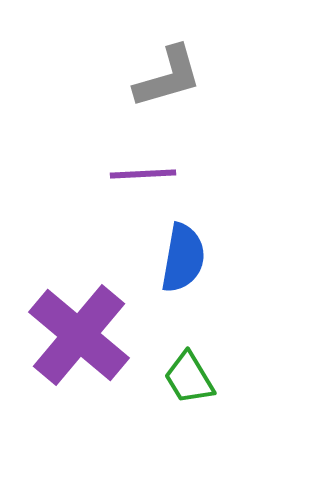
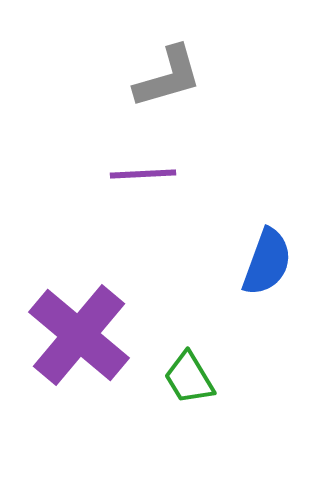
blue semicircle: moved 84 px right, 4 px down; rotated 10 degrees clockwise
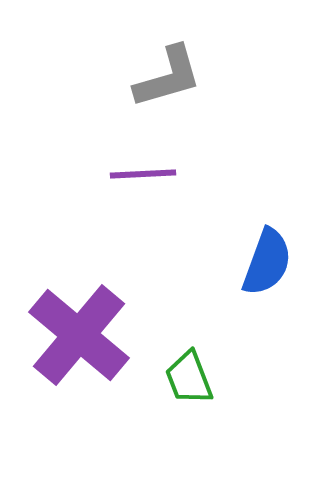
green trapezoid: rotated 10 degrees clockwise
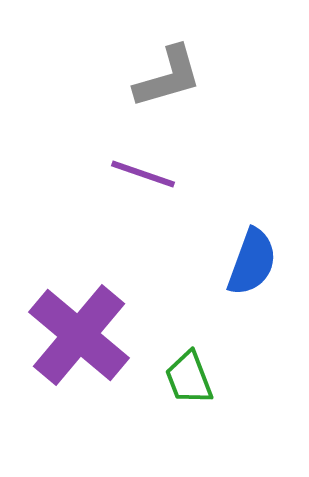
purple line: rotated 22 degrees clockwise
blue semicircle: moved 15 px left
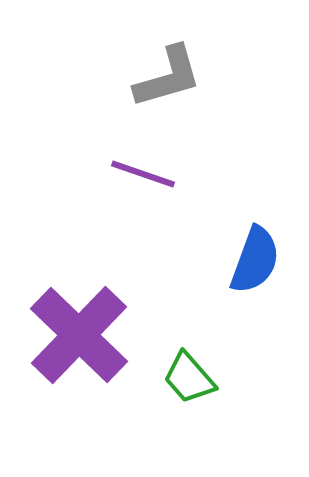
blue semicircle: moved 3 px right, 2 px up
purple cross: rotated 4 degrees clockwise
green trapezoid: rotated 20 degrees counterclockwise
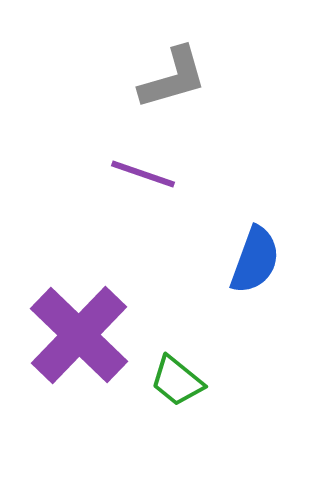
gray L-shape: moved 5 px right, 1 px down
green trapezoid: moved 12 px left, 3 px down; rotated 10 degrees counterclockwise
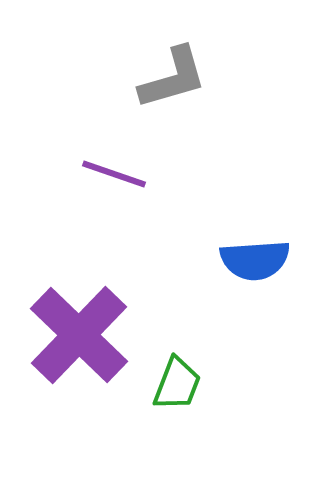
purple line: moved 29 px left
blue semicircle: rotated 66 degrees clockwise
green trapezoid: moved 3 px down; rotated 108 degrees counterclockwise
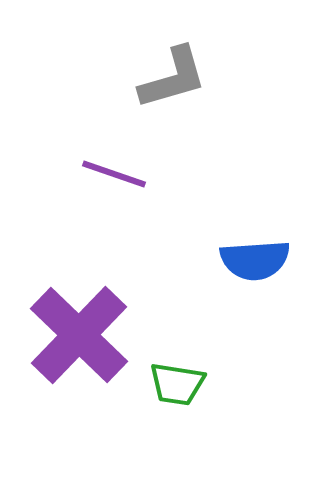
green trapezoid: rotated 78 degrees clockwise
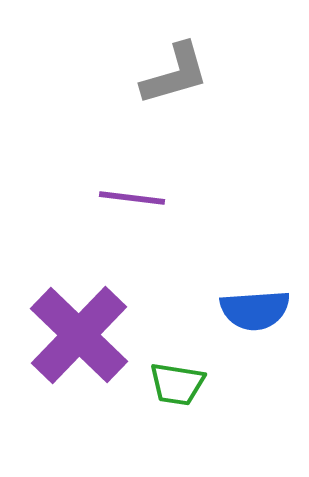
gray L-shape: moved 2 px right, 4 px up
purple line: moved 18 px right, 24 px down; rotated 12 degrees counterclockwise
blue semicircle: moved 50 px down
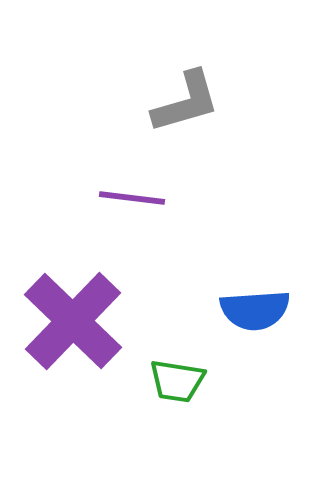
gray L-shape: moved 11 px right, 28 px down
purple cross: moved 6 px left, 14 px up
green trapezoid: moved 3 px up
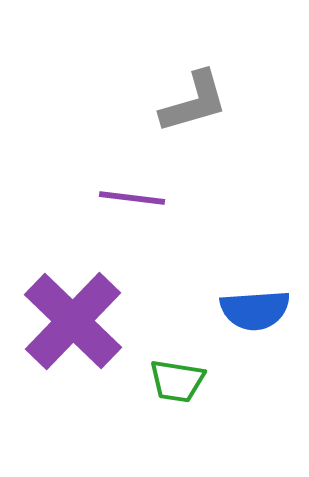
gray L-shape: moved 8 px right
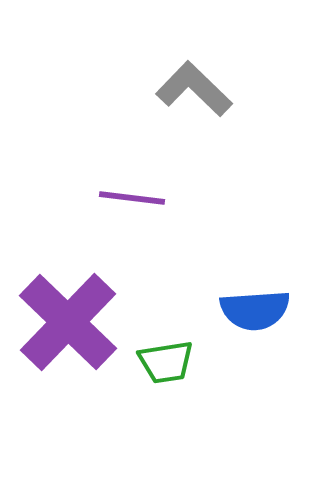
gray L-shape: moved 13 px up; rotated 120 degrees counterclockwise
purple cross: moved 5 px left, 1 px down
green trapezoid: moved 11 px left, 19 px up; rotated 18 degrees counterclockwise
